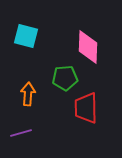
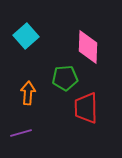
cyan square: rotated 35 degrees clockwise
orange arrow: moved 1 px up
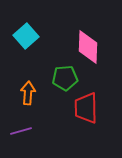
purple line: moved 2 px up
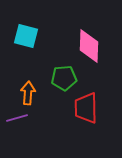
cyan square: rotated 35 degrees counterclockwise
pink diamond: moved 1 px right, 1 px up
green pentagon: moved 1 px left
purple line: moved 4 px left, 13 px up
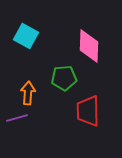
cyan square: rotated 15 degrees clockwise
red trapezoid: moved 2 px right, 3 px down
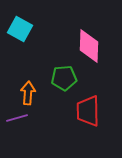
cyan square: moved 6 px left, 7 px up
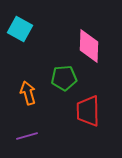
orange arrow: rotated 20 degrees counterclockwise
purple line: moved 10 px right, 18 px down
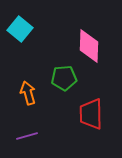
cyan square: rotated 10 degrees clockwise
red trapezoid: moved 3 px right, 3 px down
